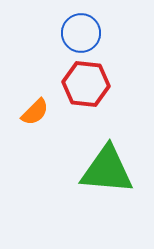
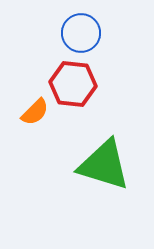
red hexagon: moved 13 px left
green triangle: moved 3 px left, 5 px up; rotated 12 degrees clockwise
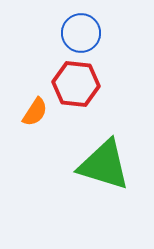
red hexagon: moved 3 px right
orange semicircle: rotated 12 degrees counterclockwise
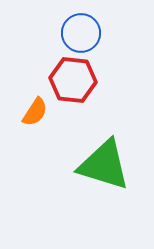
red hexagon: moved 3 px left, 4 px up
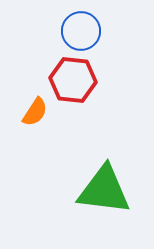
blue circle: moved 2 px up
green triangle: moved 25 px down; rotated 10 degrees counterclockwise
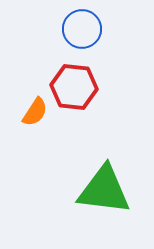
blue circle: moved 1 px right, 2 px up
red hexagon: moved 1 px right, 7 px down
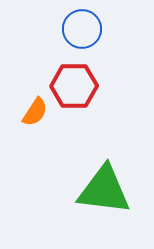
red hexagon: moved 1 px up; rotated 6 degrees counterclockwise
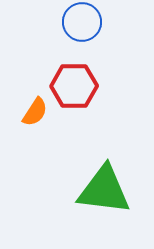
blue circle: moved 7 px up
